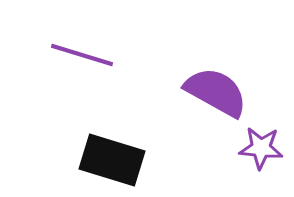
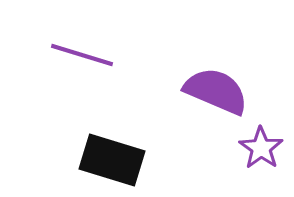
purple semicircle: moved 1 px up; rotated 6 degrees counterclockwise
purple star: rotated 30 degrees clockwise
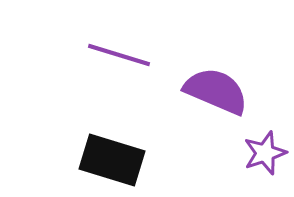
purple line: moved 37 px right
purple star: moved 4 px right, 5 px down; rotated 18 degrees clockwise
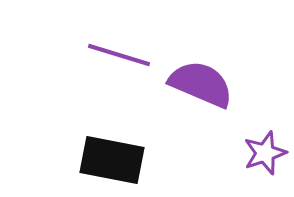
purple semicircle: moved 15 px left, 7 px up
black rectangle: rotated 6 degrees counterclockwise
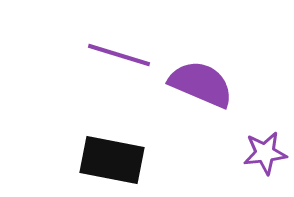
purple star: rotated 12 degrees clockwise
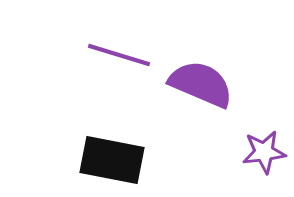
purple star: moved 1 px left, 1 px up
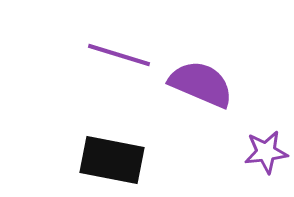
purple star: moved 2 px right
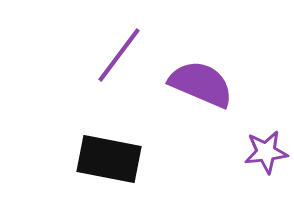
purple line: rotated 70 degrees counterclockwise
black rectangle: moved 3 px left, 1 px up
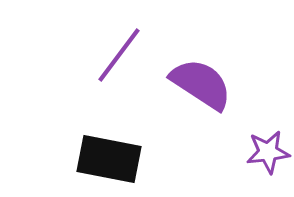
purple semicircle: rotated 10 degrees clockwise
purple star: moved 2 px right
